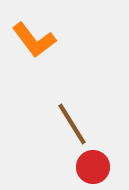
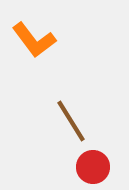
brown line: moved 1 px left, 3 px up
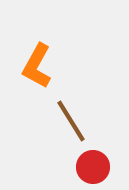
orange L-shape: moved 3 px right, 26 px down; rotated 66 degrees clockwise
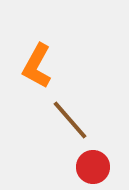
brown line: moved 1 px left, 1 px up; rotated 9 degrees counterclockwise
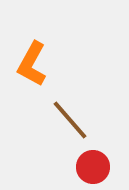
orange L-shape: moved 5 px left, 2 px up
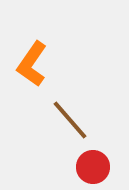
orange L-shape: rotated 6 degrees clockwise
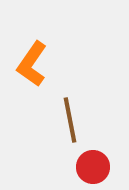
brown line: rotated 30 degrees clockwise
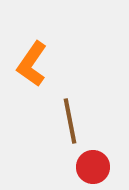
brown line: moved 1 px down
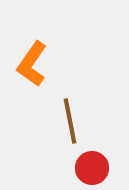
red circle: moved 1 px left, 1 px down
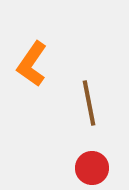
brown line: moved 19 px right, 18 px up
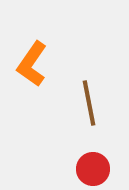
red circle: moved 1 px right, 1 px down
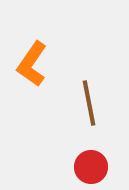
red circle: moved 2 px left, 2 px up
